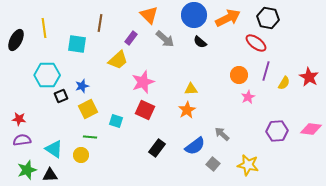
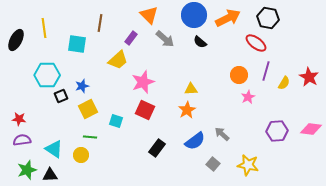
blue semicircle at (195, 146): moved 5 px up
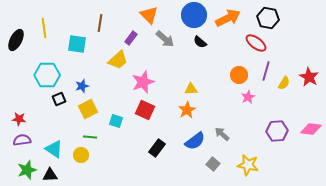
black square at (61, 96): moved 2 px left, 3 px down
